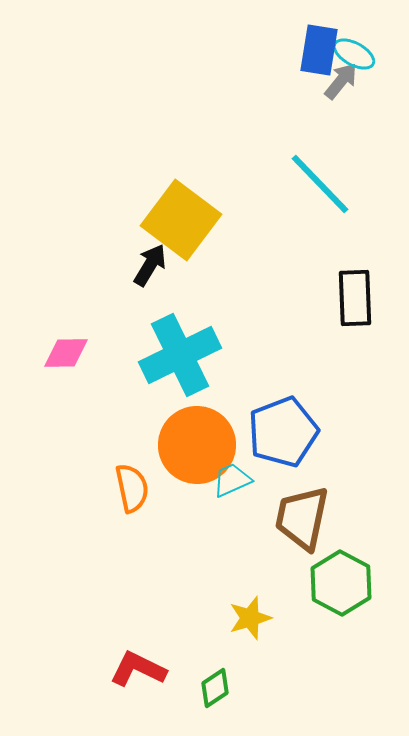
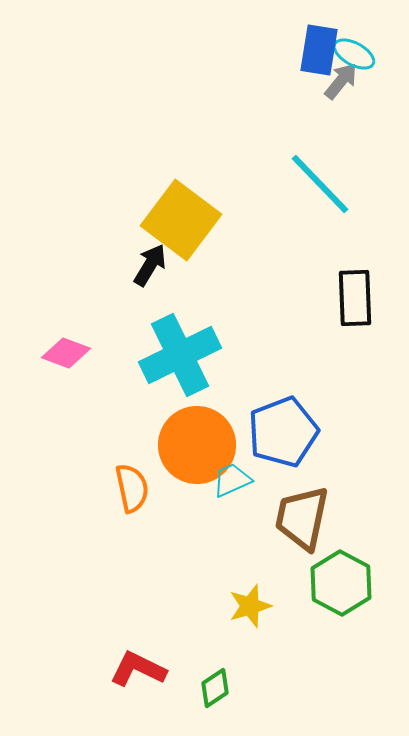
pink diamond: rotated 21 degrees clockwise
yellow star: moved 12 px up
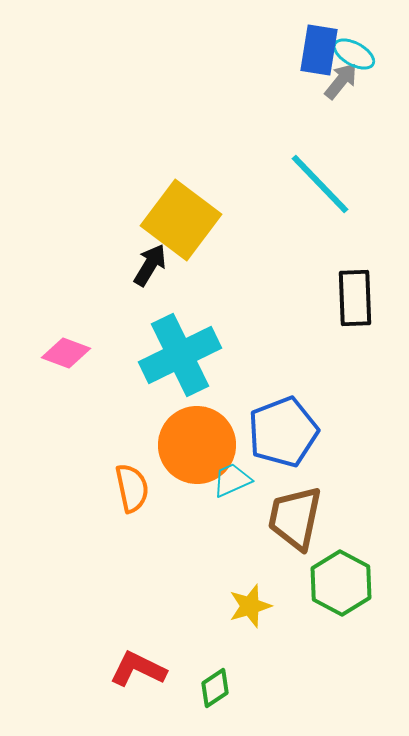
brown trapezoid: moved 7 px left
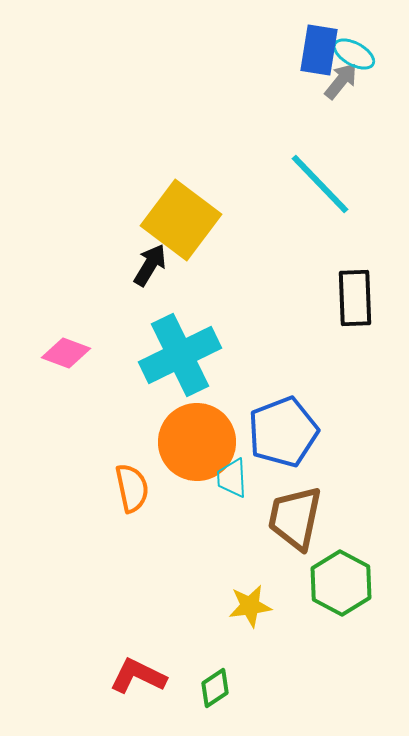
orange circle: moved 3 px up
cyan trapezoid: moved 2 px up; rotated 69 degrees counterclockwise
yellow star: rotated 9 degrees clockwise
red L-shape: moved 7 px down
